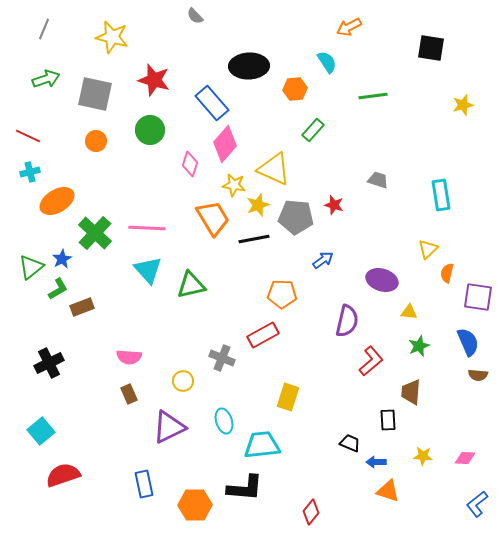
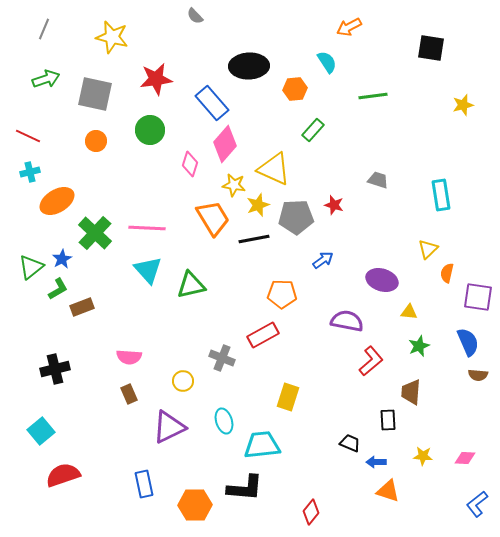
red star at (154, 80): moved 2 px right, 1 px up; rotated 24 degrees counterclockwise
gray pentagon at (296, 217): rotated 8 degrees counterclockwise
purple semicircle at (347, 321): rotated 92 degrees counterclockwise
black cross at (49, 363): moved 6 px right, 6 px down; rotated 12 degrees clockwise
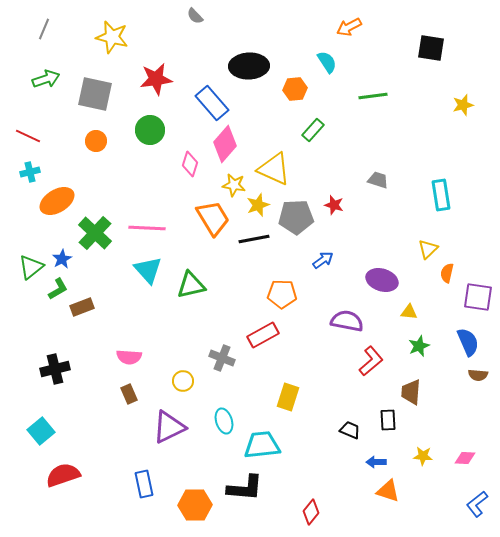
black trapezoid at (350, 443): moved 13 px up
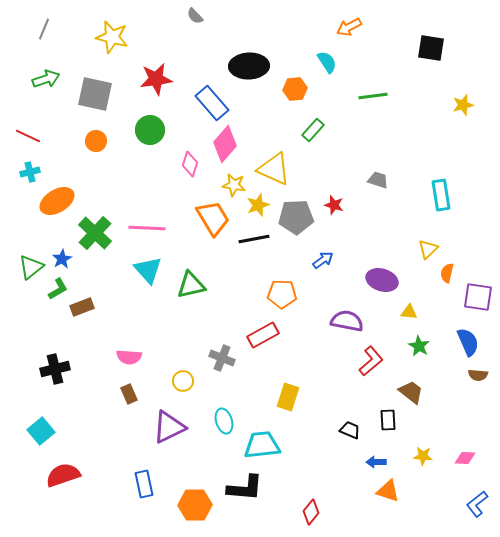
green star at (419, 346): rotated 20 degrees counterclockwise
brown trapezoid at (411, 392): rotated 124 degrees clockwise
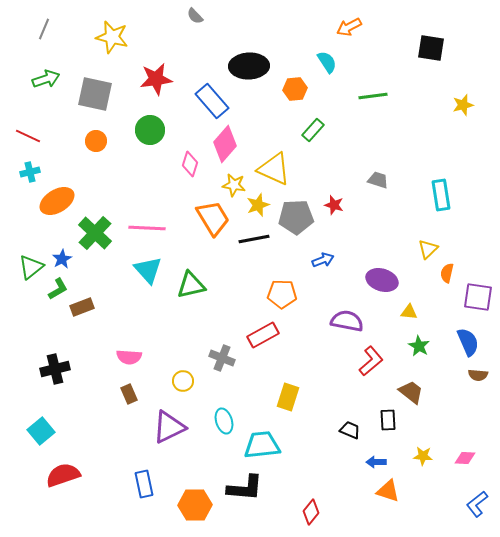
blue rectangle at (212, 103): moved 2 px up
blue arrow at (323, 260): rotated 15 degrees clockwise
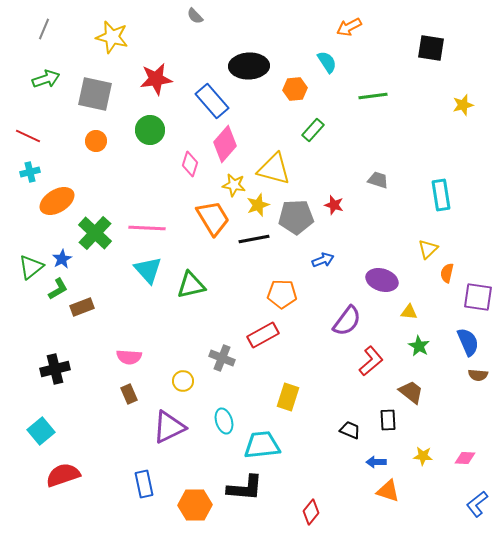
yellow triangle at (274, 169): rotated 9 degrees counterclockwise
purple semicircle at (347, 321): rotated 116 degrees clockwise
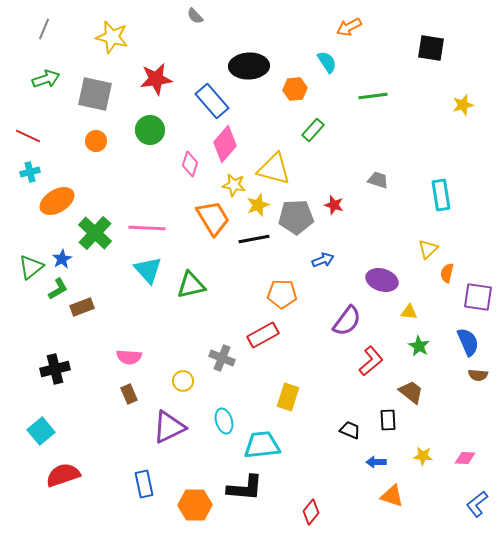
orange triangle at (388, 491): moved 4 px right, 5 px down
